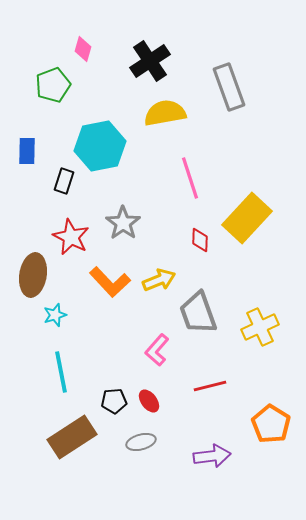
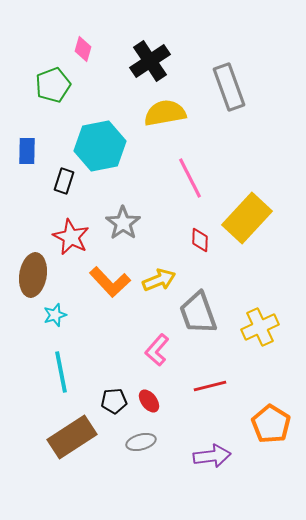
pink line: rotated 9 degrees counterclockwise
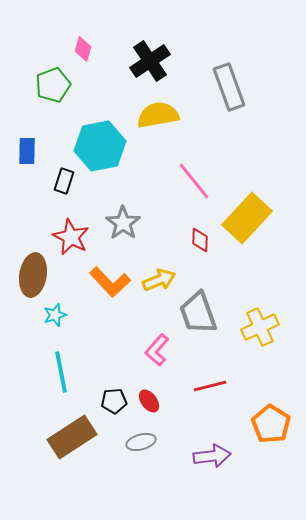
yellow semicircle: moved 7 px left, 2 px down
pink line: moved 4 px right, 3 px down; rotated 12 degrees counterclockwise
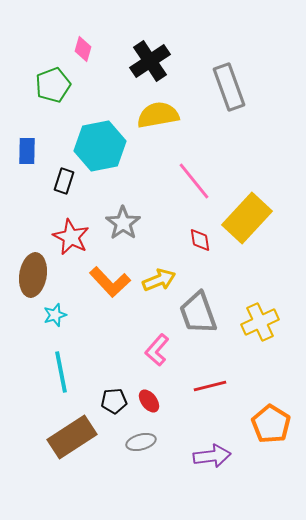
red diamond: rotated 10 degrees counterclockwise
yellow cross: moved 5 px up
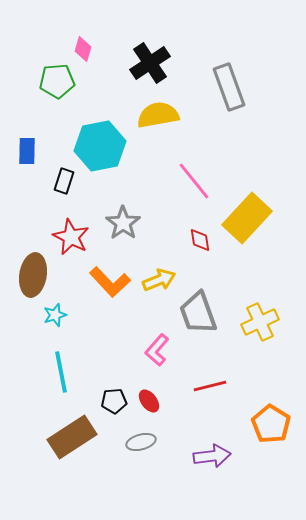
black cross: moved 2 px down
green pentagon: moved 4 px right, 4 px up; rotated 16 degrees clockwise
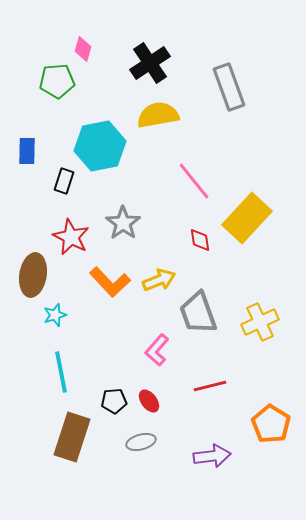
brown rectangle: rotated 39 degrees counterclockwise
